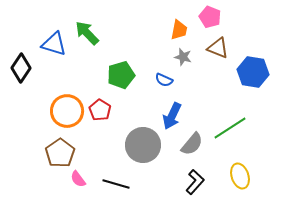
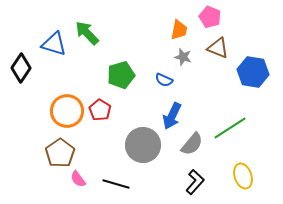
yellow ellipse: moved 3 px right
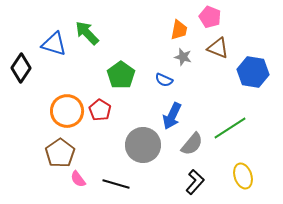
green pentagon: rotated 20 degrees counterclockwise
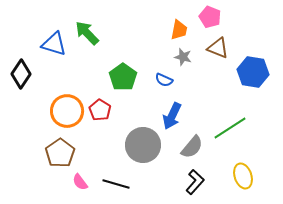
black diamond: moved 6 px down
green pentagon: moved 2 px right, 2 px down
gray semicircle: moved 3 px down
pink semicircle: moved 2 px right, 3 px down
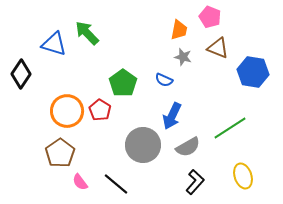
green pentagon: moved 6 px down
gray semicircle: moved 4 px left; rotated 20 degrees clockwise
black line: rotated 24 degrees clockwise
